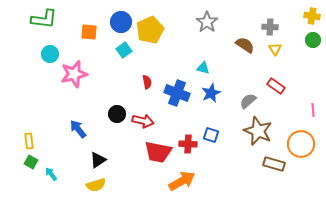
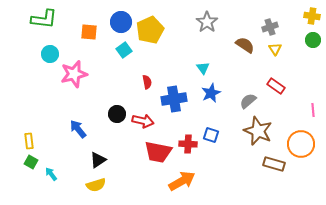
gray cross: rotated 21 degrees counterclockwise
cyan triangle: rotated 40 degrees clockwise
blue cross: moved 3 px left, 6 px down; rotated 30 degrees counterclockwise
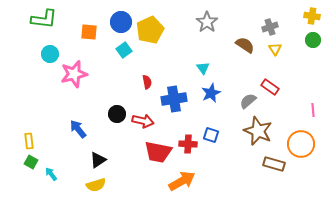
red rectangle: moved 6 px left, 1 px down
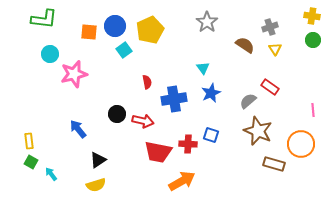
blue circle: moved 6 px left, 4 px down
